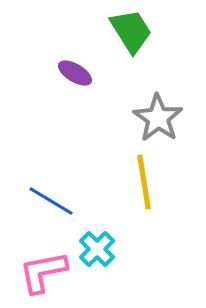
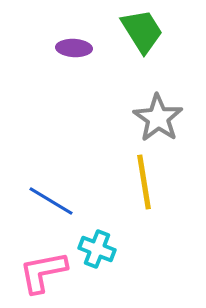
green trapezoid: moved 11 px right
purple ellipse: moved 1 px left, 25 px up; rotated 28 degrees counterclockwise
cyan cross: rotated 24 degrees counterclockwise
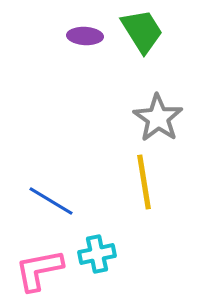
purple ellipse: moved 11 px right, 12 px up
cyan cross: moved 5 px down; rotated 33 degrees counterclockwise
pink L-shape: moved 4 px left, 2 px up
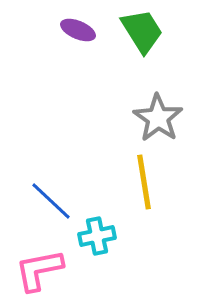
purple ellipse: moved 7 px left, 6 px up; rotated 20 degrees clockwise
blue line: rotated 12 degrees clockwise
cyan cross: moved 18 px up
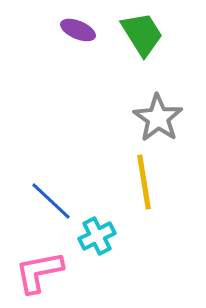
green trapezoid: moved 3 px down
cyan cross: rotated 15 degrees counterclockwise
pink L-shape: moved 2 px down
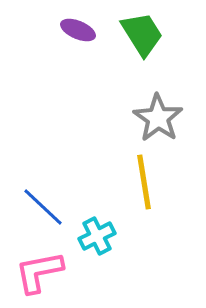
blue line: moved 8 px left, 6 px down
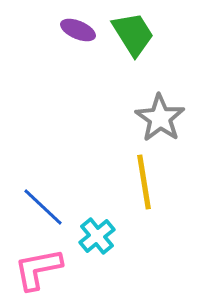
green trapezoid: moved 9 px left
gray star: moved 2 px right
cyan cross: rotated 12 degrees counterclockwise
pink L-shape: moved 1 px left, 3 px up
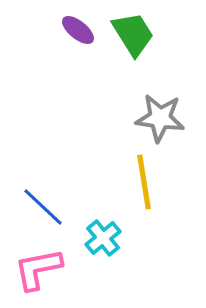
purple ellipse: rotated 16 degrees clockwise
gray star: rotated 27 degrees counterclockwise
cyan cross: moved 6 px right, 2 px down
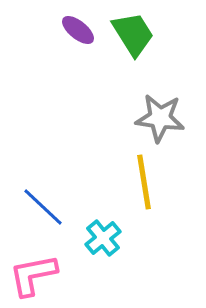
pink L-shape: moved 5 px left, 6 px down
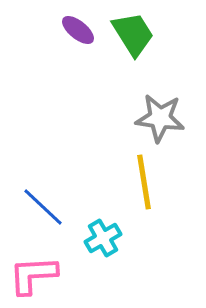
cyan cross: rotated 9 degrees clockwise
pink L-shape: rotated 8 degrees clockwise
